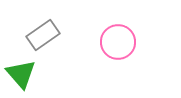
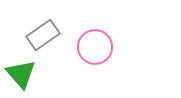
pink circle: moved 23 px left, 5 px down
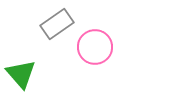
gray rectangle: moved 14 px right, 11 px up
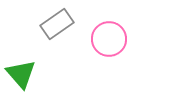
pink circle: moved 14 px right, 8 px up
